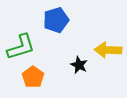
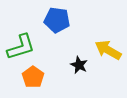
blue pentagon: moved 1 px right; rotated 25 degrees clockwise
yellow arrow: rotated 28 degrees clockwise
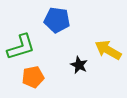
orange pentagon: rotated 25 degrees clockwise
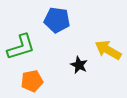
orange pentagon: moved 1 px left, 4 px down
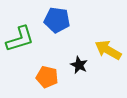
green L-shape: moved 1 px left, 8 px up
orange pentagon: moved 15 px right, 4 px up; rotated 25 degrees clockwise
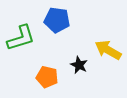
green L-shape: moved 1 px right, 1 px up
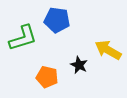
green L-shape: moved 2 px right
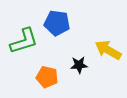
blue pentagon: moved 3 px down
green L-shape: moved 1 px right, 3 px down
black star: rotated 30 degrees counterclockwise
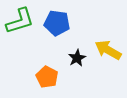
green L-shape: moved 4 px left, 20 px up
black star: moved 2 px left, 7 px up; rotated 24 degrees counterclockwise
orange pentagon: rotated 15 degrees clockwise
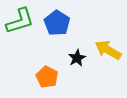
blue pentagon: rotated 25 degrees clockwise
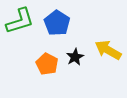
black star: moved 2 px left, 1 px up
orange pentagon: moved 13 px up
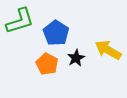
blue pentagon: moved 1 px left, 10 px down
black star: moved 1 px right, 1 px down
